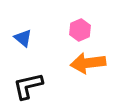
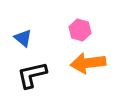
pink hexagon: rotated 20 degrees counterclockwise
black L-shape: moved 4 px right, 11 px up
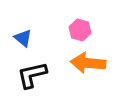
orange arrow: rotated 12 degrees clockwise
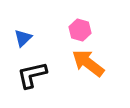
blue triangle: rotated 36 degrees clockwise
orange arrow: rotated 32 degrees clockwise
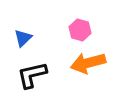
orange arrow: rotated 52 degrees counterclockwise
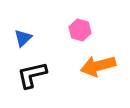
orange arrow: moved 10 px right, 3 px down
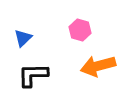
black L-shape: moved 1 px right; rotated 12 degrees clockwise
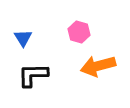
pink hexagon: moved 1 px left, 2 px down
blue triangle: rotated 18 degrees counterclockwise
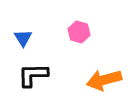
orange arrow: moved 6 px right, 14 px down
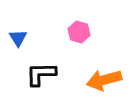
blue triangle: moved 5 px left
black L-shape: moved 8 px right, 1 px up
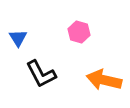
black L-shape: rotated 116 degrees counterclockwise
orange arrow: rotated 28 degrees clockwise
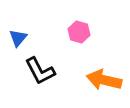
blue triangle: rotated 12 degrees clockwise
black L-shape: moved 1 px left, 3 px up
